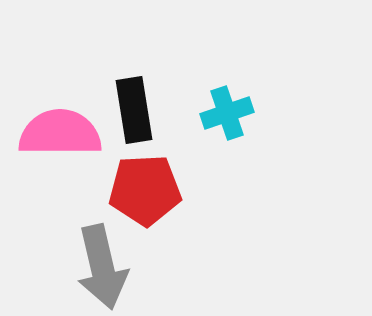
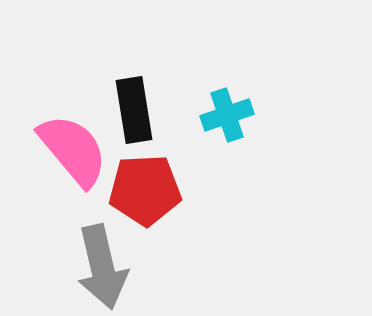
cyan cross: moved 2 px down
pink semicircle: moved 13 px right, 17 px down; rotated 50 degrees clockwise
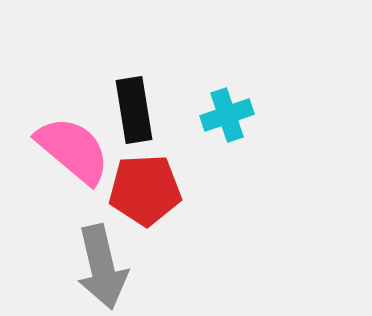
pink semicircle: rotated 10 degrees counterclockwise
